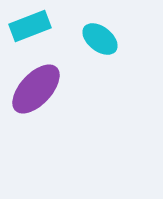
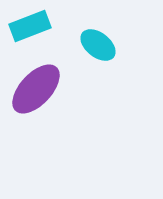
cyan ellipse: moved 2 px left, 6 px down
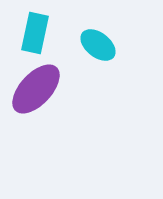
cyan rectangle: moved 5 px right, 7 px down; rotated 57 degrees counterclockwise
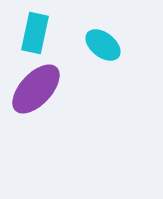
cyan ellipse: moved 5 px right
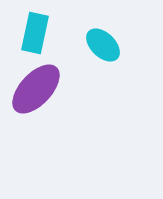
cyan ellipse: rotated 6 degrees clockwise
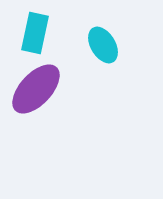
cyan ellipse: rotated 15 degrees clockwise
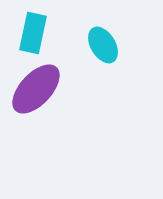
cyan rectangle: moved 2 px left
